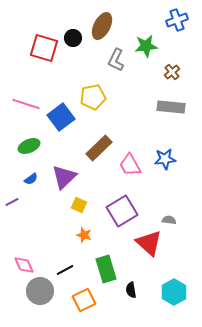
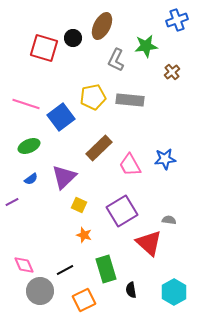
gray rectangle: moved 41 px left, 7 px up
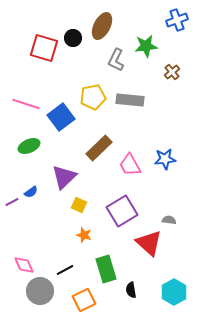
blue semicircle: moved 13 px down
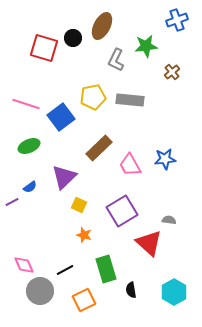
blue semicircle: moved 1 px left, 5 px up
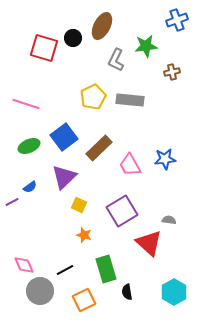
brown cross: rotated 28 degrees clockwise
yellow pentagon: rotated 15 degrees counterclockwise
blue square: moved 3 px right, 20 px down
black semicircle: moved 4 px left, 2 px down
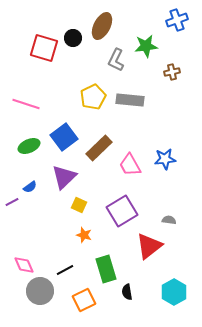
red triangle: moved 3 px down; rotated 40 degrees clockwise
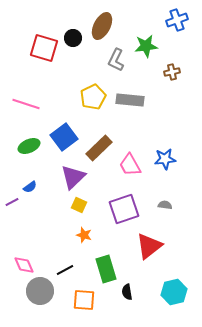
purple triangle: moved 9 px right
purple square: moved 2 px right, 2 px up; rotated 12 degrees clockwise
gray semicircle: moved 4 px left, 15 px up
cyan hexagon: rotated 15 degrees clockwise
orange square: rotated 30 degrees clockwise
